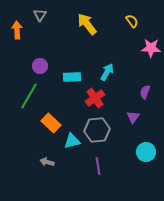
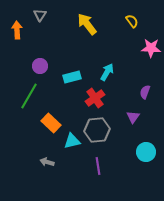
cyan rectangle: rotated 12 degrees counterclockwise
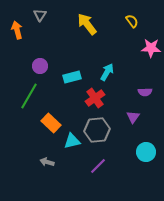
orange arrow: rotated 12 degrees counterclockwise
purple semicircle: rotated 112 degrees counterclockwise
purple line: rotated 54 degrees clockwise
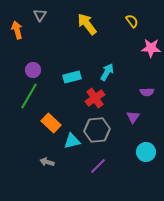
purple circle: moved 7 px left, 4 px down
purple semicircle: moved 2 px right
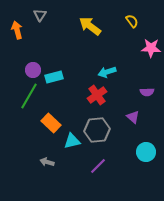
yellow arrow: moved 3 px right, 2 px down; rotated 15 degrees counterclockwise
cyan arrow: rotated 138 degrees counterclockwise
cyan rectangle: moved 18 px left
red cross: moved 2 px right, 3 px up
purple triangle: rotated 24 degrees counterclockwise
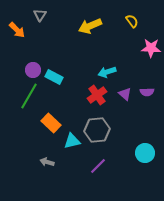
yellow arrow: rotated 60 degrees counterclockwise
orange arrow: rotated 150 degrees clockwise
cyan rectangle: rotated 42 degrees clockwise
purple triangle: moved 8 px left, 23 px up
cyan circle: moved 1 px left, 1 px down
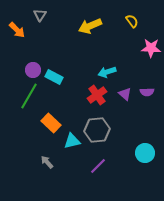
gray arrow: rotated 32 degrees clockwise
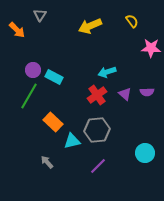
orange rectangle: moved 2 px right, 1 px up
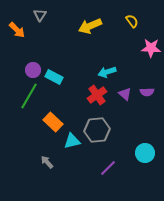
purple line: moved 10 px right, 2 px down
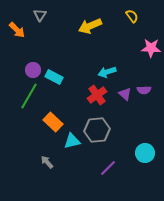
yellow semicircle: moved 5 px up
purple semicircle: moved 3 px left, 2 px up
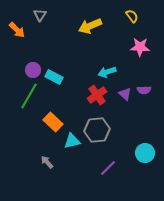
pink star: moved 11 px left, 1 px up
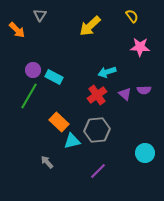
yellow arrow: rotated 20 degrees counterclockwise
orange rectangle: moved 6 px right
purple line: moved 10 px left, 3 px down
